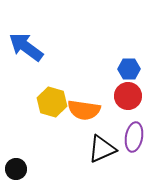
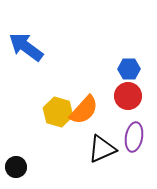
yellow hexagon: moved 6 px right, 10 px down
orange semicircle: rotated 56 degrees counterclockwise
black circle: moved 2 px up
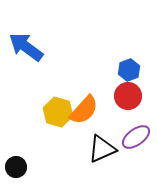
blue hexagon: moved 1 px down; rotated 20 degrees counterclockwise
purple ellipse: moved 2 px right; rotated 44 degrees clockwise
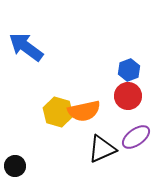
orange semicircle: moved 1 px down; rotated 36 degrees clockwise
black circle: moved 1 px left, 1 px up
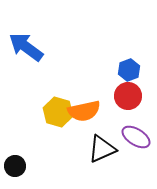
purple ellipse: rotated 68 degrees clockwise
